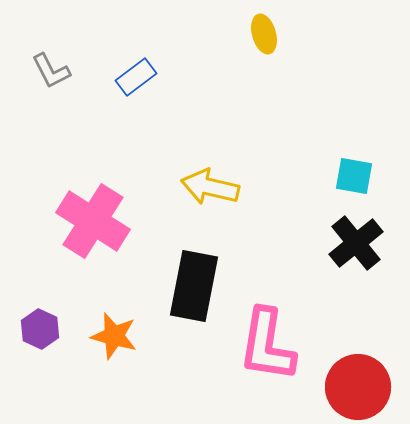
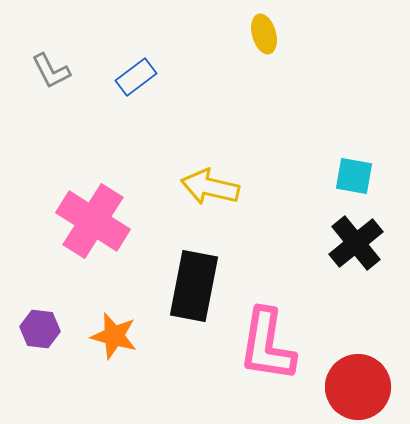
purple hexagon: rotated 18 degrees counterclockwise
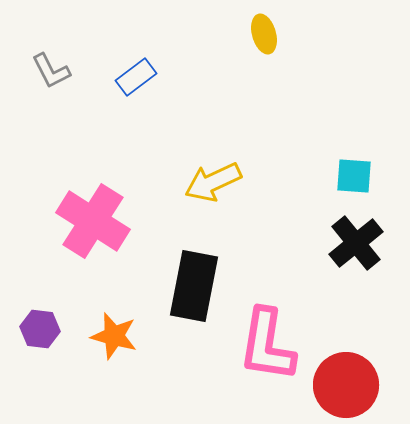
cyan square: rotated 6 degrees counterclockwise
yellow arrow: moved 3 px right, 5 px up; rotated 38 degrees counterclockwise
red circle: moved 12 px left, 2 px up
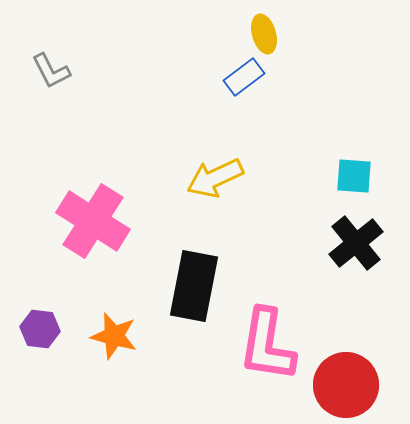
blue rectangle: moved 108 px right
yellow arrow: moved 2 px right, 4 px up
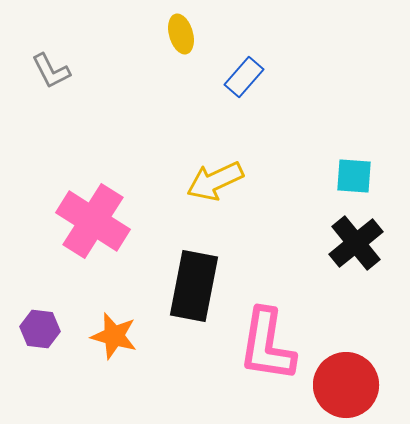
yellow ellipse: moved 83 px left
blue rectangle: rotated 12 degrees counterclockwise
yellow arrow: moved 3 px down
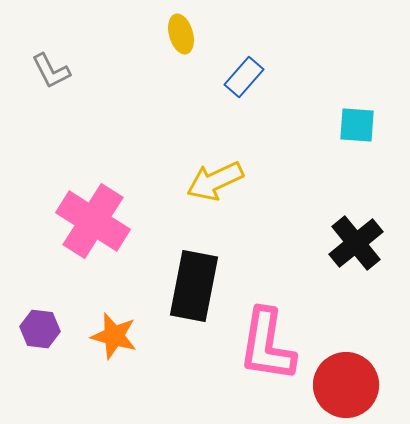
cyan square: moved 3 px right, 51 px up
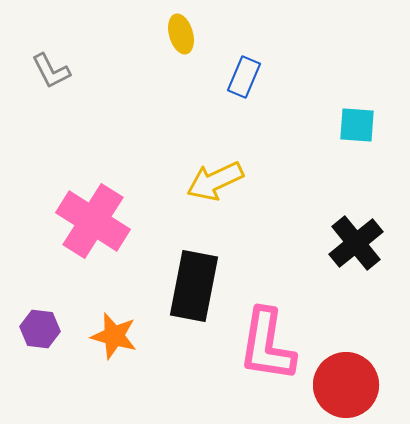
blue rectangle: rotated 18 degrees counterclockwise
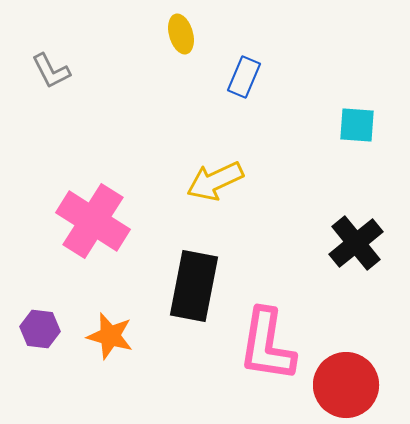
orange star: moved 4 px left
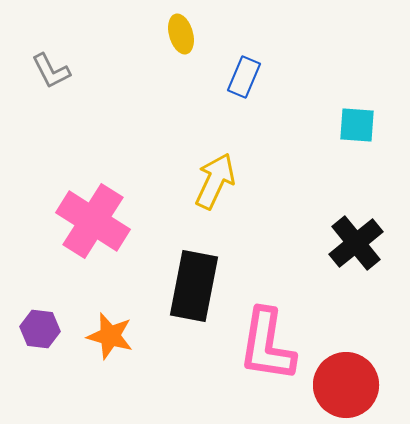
yellow arrow: rotated 140 degrees clockwise
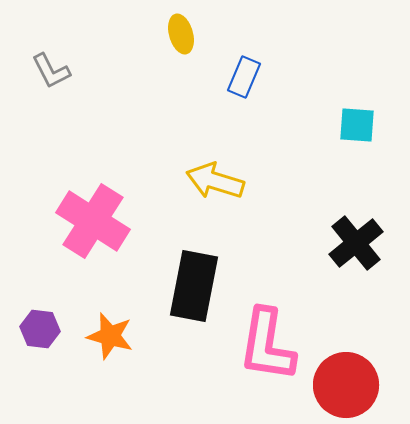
yellow arrow: rotated 98 degrees counterclockwise
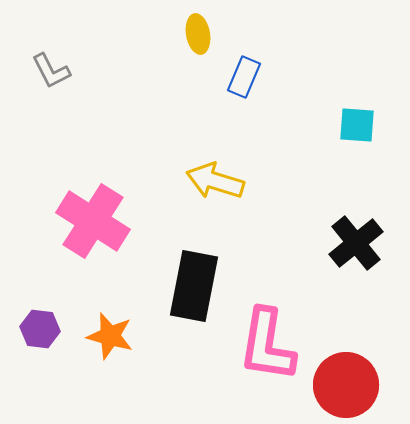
yellow ellipse: moved 17 px right; rotated 6 degrees clockwise
